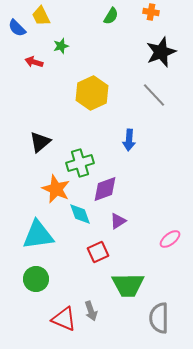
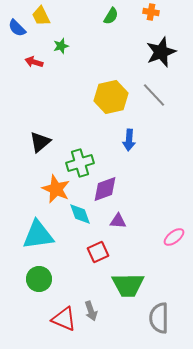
yellow hexagon: moved 19 px right, 4 px down; rotated 12 degrees clockwise
purple triangle: rotated 36 degrees clockwise
pink ellipse: moved 4 px right, 2 px up
green circle: moved 3 px right
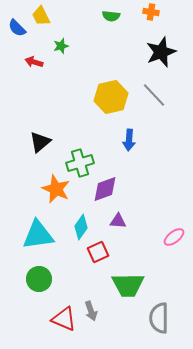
green semicircle: rotated 66 degrees clockwise
cyan diamond: moved 1 px right, 13 px down; rotated 55 degrees clockwise
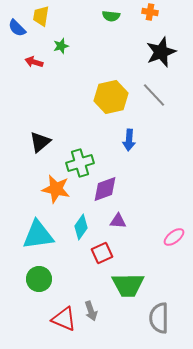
orange cross: moved 1 px left
yellow trapezoid: rotated 35 degrees clockwise
orange star: rotated 12 degrees counterclockwise
red square: moved 4 px right, 1 px down
